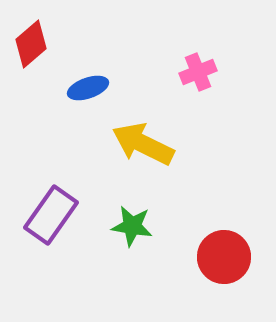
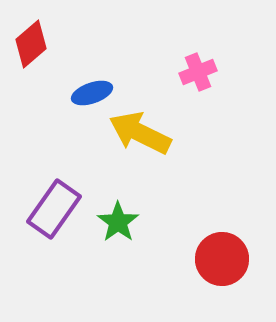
blue ellipse: moved 4 px right, 5 px down
yellow arrow: moved 3 px left, 11 px up
purple rectangle: moved 3 px right, 6 px up
green star: moved 14 px left, 4 px up; rotated 27 degrees clockwise
red circle: moved 2 px left, 2 px down
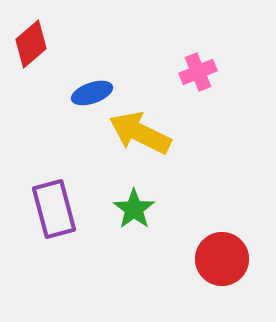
purple rectangle: rotated 50 degrees counterclockwise
green star: moved 16 px right, 13 px up
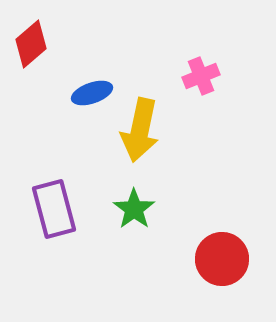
pink cross: moved 3 px right, 4 px down
yellow arrow: moved 3 px up; rotated 104 degrees counterclockwise
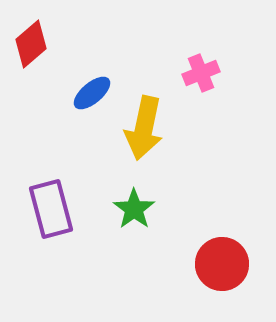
pink cross: moved 3 px up
blue ellipse: rotated 21 degrees counterclockwise
yellow arrow: moved 4 px right, 2 px up
purple rectangle: moved 3 px left
red circle: moved 5 px down
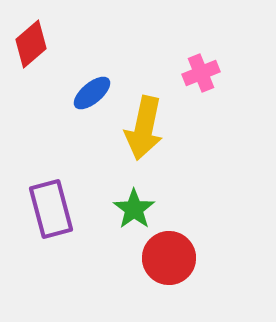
red circle: moved 53 px left, 6 px up
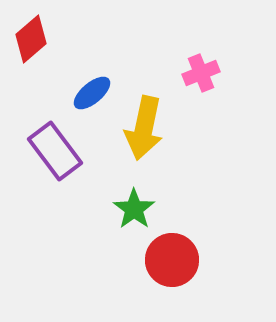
red diamond: moved 5 px up
purple rectangle: moved 4 px right, 58 px up; rotated 22 degrees counterclockwise
red circle: moved 3 px right, 2 px down
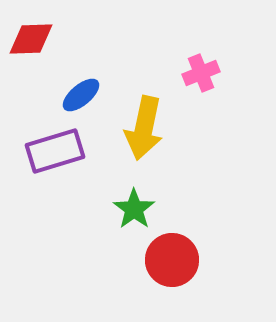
red diamond: rotated 39 degrees clockwise
blue ellipse: moved 11 px left, 2 px down
purple rectangle: rotated 70 degrees counterclockwise
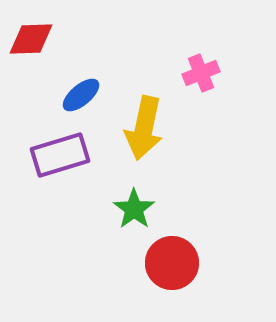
purple rectangle: moved 5 px right, 4 px down
red circle: moved 3 px down
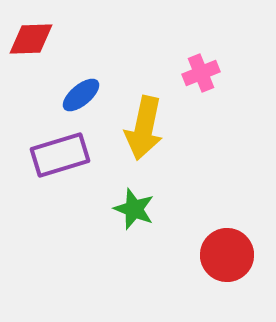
green star: rotated 15 degrees counterclockwise
red circle: moved 55 px right, 8 px up
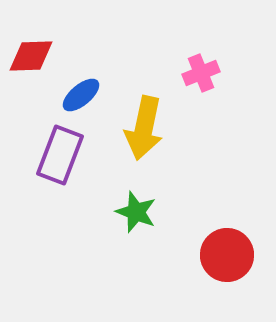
red diamond: moved 17 px down
purple rectangle: rotated 52 degrees counterclockwise
green star: moved 2 px right, 3 px down
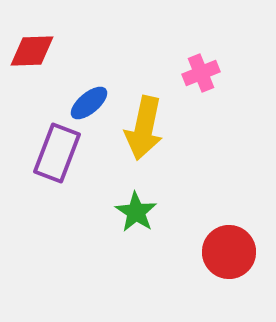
red diamond: moved 1 px right, 5 px up
blue ellipse: moved 8 px right, 8 px down
purple rectangle: moved 3 px left, 2 px up
green star: rotated 12 degrees clockwise
red circle: moved 2 px right, 3 px up
